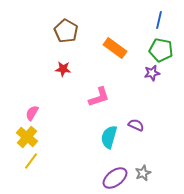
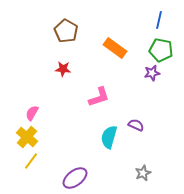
purple ellipse: moved 40 px left
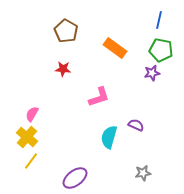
pink semicircle: moved 1 px down
gray star: rotated 14 degrees clockwise
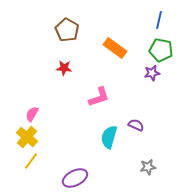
brown pentagon: moved 1 px right, 1 px up
red star: moved 1 px right, 1 px up
gray star: moved 5 px right, 6 px up
purple ellipse: rotated 10 degrees clockwise
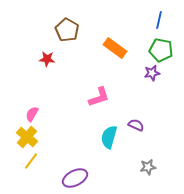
red star: moved 17 px left, 9 px up
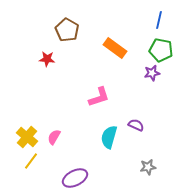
pink semicircle: moved 22 px right, 23 px down
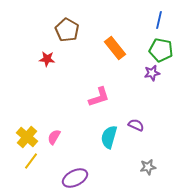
orange rectangle: rotated 15 degrees clockwise
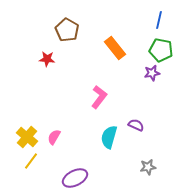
pink L-shape: rotated 35 degrees counterclockwise
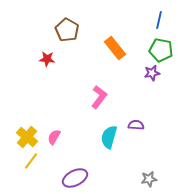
purple semicircle: rotated 21 degrees counterclockwise
gray star: moved 1 px right, 12 px down
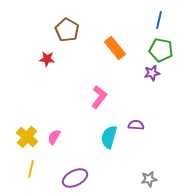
yellow line: moved 8 px down; rotated 24 degrees counterclockwise
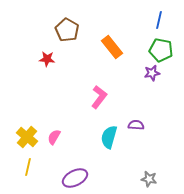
orange rectangle: moved 3 px left, 1 px up
yellow line: moved 3 px left, 2 px up
gray star: rotated 21 degrees clockwise
